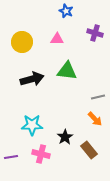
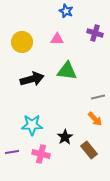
purple line: moved 1 px right, 5 px up
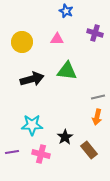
orange arrow: moved 2 px right, 2 px up; rotated 56 degrees clockwise
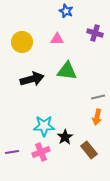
cyan star: moved 12 px right, 1 px down
pink cross: moved 2 px up; rotated 36 degrees counterclockwise
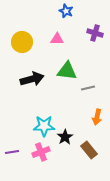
gray line: moved 10 px left, 9 px up
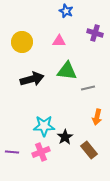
pink triangle: moved 2 px right, 2 px down
purple line: rotated 16 degrees clockwise
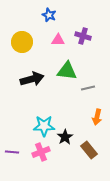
blue star: moved 17 px left, 4 px down
purple cross: moved 12 px left, 3 px down
pink triangle: moved 1 px left, 1 px up
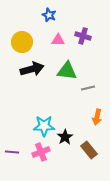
black arrow: moved 10 px up
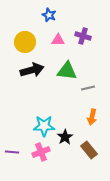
yellow circle: moved 3 px right
black arrow: moved 1 px down
orange arrow: moved 5 px left
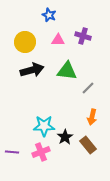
gray line: rotated 32 degrees counterclockwise
brown rectangle: moved 1 px left, 5 px up
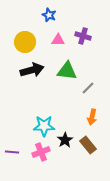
black star: moved 3 px down
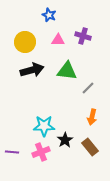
brown rectangle: moved 2 px right, 2 px down
